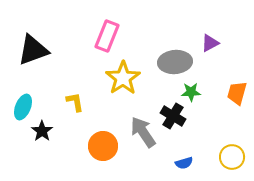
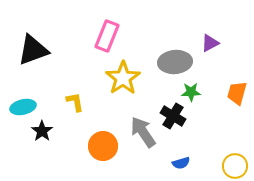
cyan ellipse: rotated 55 degrees clockwise
yellow circle: moved 3 px right, 9 px down
blue semicircle: moved 3 px left
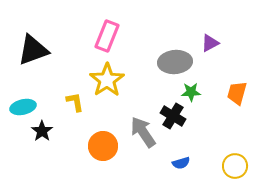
yellow star: moved 16 px left, 2 px down
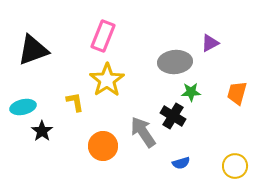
pink rectangle: moved 4 px left
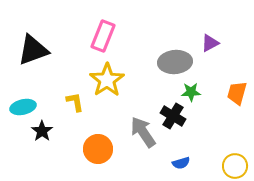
orange circle: moved 5 px left, 3 px down
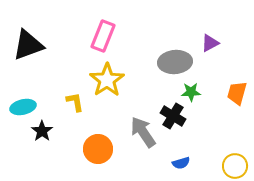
black triangle: moved 5 px left, 5 px up
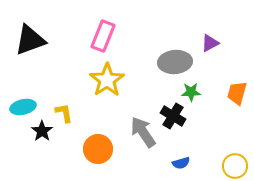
black triangle: moved 2 px right, 5 px up
yellow L-shape: moved 11 px left, 11 px down
